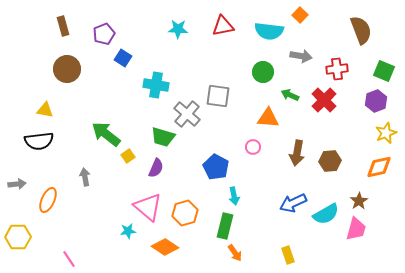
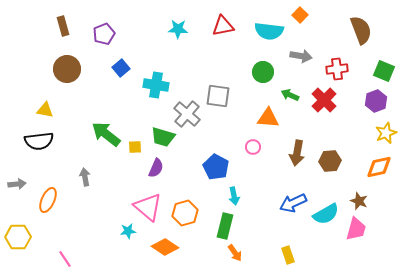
blue square at (123, 58): moved 2 px left, 10 px down; rotated 18 degrees clockwise
yellow square at (128, 156): moved 7 px right, 9 px up; rotated 32 degrees clockwise
brown star at (359, 201): rotated 18 degrees counterclockwise
pink line at (69, 259): moved 4 px left
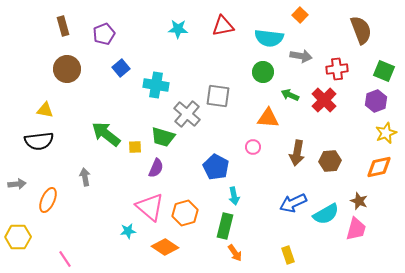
cyan semicircle at (269, 31): moved 7 px down
pink triangle at (148, 207): moved 2 px right
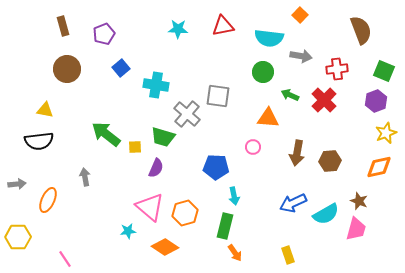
blue pentagon at (216, 167): rotated 25 degrees counterclockwise
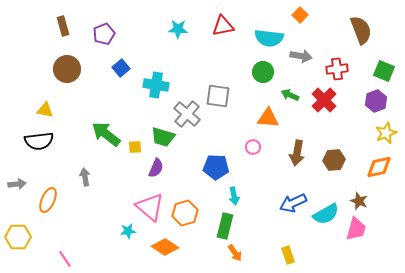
brown hexagon at (330, 161): moved 4 px right, 1 px up
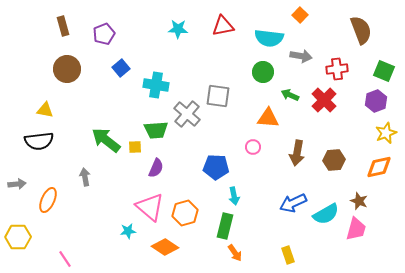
green arrow at (106, 134): moved 6 px down
green trapezoid at (163, 137): moved 7 px left, 7 px up; rotated 20 degrees counterclockwise
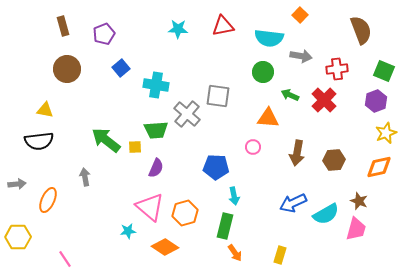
yellow rectangle at (288, 255): moved 8 px left; rotated 36 degrees clockwise
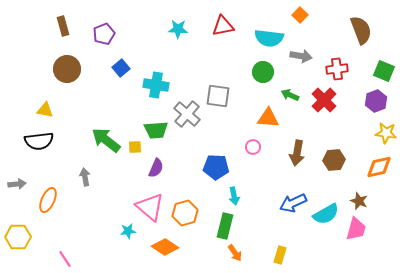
yellow star at (386, 133): rotated 30 degrees clockwise
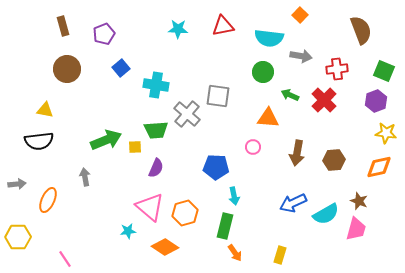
green arrow at (106, 140): rotated 120 degrees clockwise
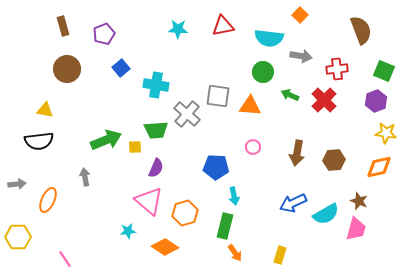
orange triangle at (268, 118): moved 18 px left, 12 px up
pink triangle at (150, 207): moved 1 px left, 6 px up
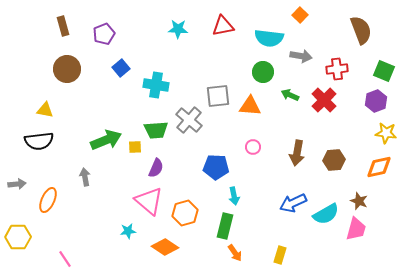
gray square at (218, 96): rotated 15 degrees counterclockwise
gray cross at (187, 114): moved 2 px right, 6 px down
